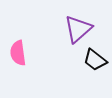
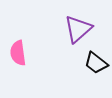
black trapezoid: moved 1 px right, 3 px down
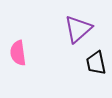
black trapezoid: rotated 40 degrees clockwise
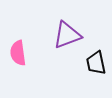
purple triangle: moved 11 px left, 6 px down; rotated 20 degrees clockwise
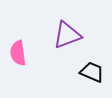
black trapezoid: moved 4 px left, 9 px down; rotated 125 degrees clockwise
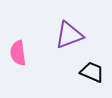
purple triangle: moved 2 px right
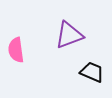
pink semicircle: moved 2 px left, 3 px up
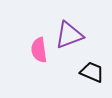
pink semicircle: moved 23 px right
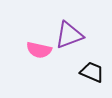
pink semicircle: rotated 70 degrees counterclockwise
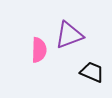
pink semicircle: rotated 100 degrees counterclockwise
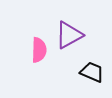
purple triangle: rotated 8 degrees counterclockwise
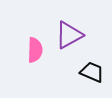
pink semicircle: moved 4 px left
